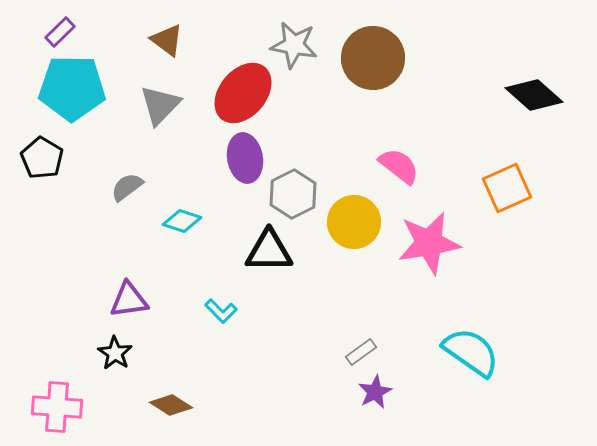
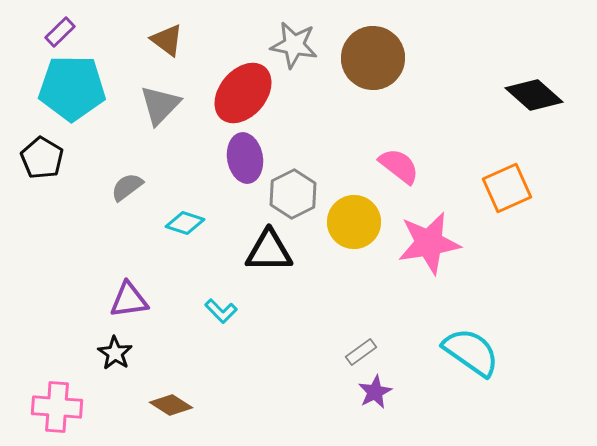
cyan diamond: moved 3 px right, 2 px down
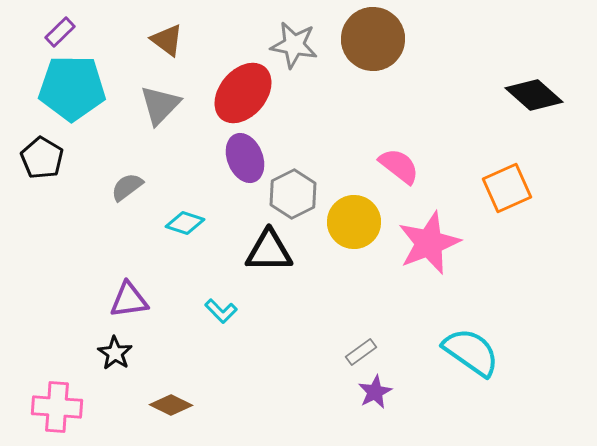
brown circle: moved 19 px up
purple ellipse: rotated 12 degrees counterclockwise
pink star: rotated 12 degrees counterclockwise
brown diamond: rotated 6 degrees counterclockwise
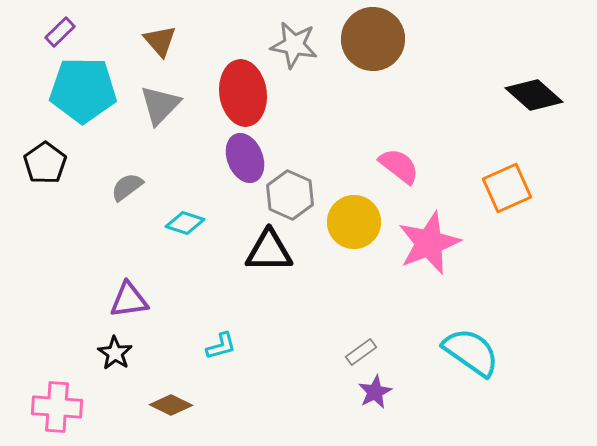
brown triangle: moved 7 px left, 1 px down; rotated 12 degrees clockwise
cyan pentagon: moved 11 px right, 2 px down
red ellipse: rotated 48 degrees counterclockwise
black pentagon: moved 3 px right, 5 px down; rotated 6 degrees clockwise
gray hexagon: moved 3 px left, 1 px down; rotated 9 degrees counterclockwise
cyan L-shape: moved 35 px down; rotated 60 degrees counterclockwise
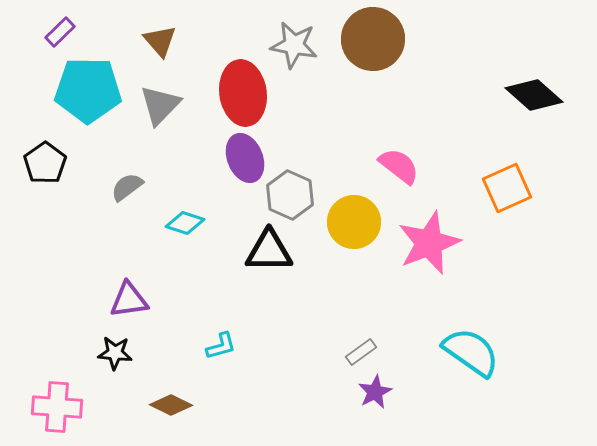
cyan pentagon: moved 5 px right
black star: rotated 28 degrees counterclockwise
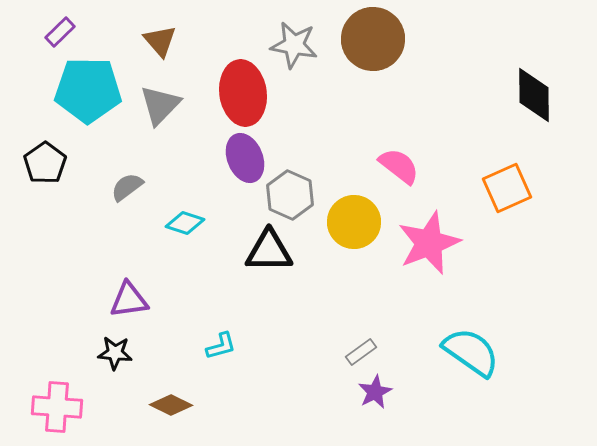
black diamond: rotated 48 degrees clockwise
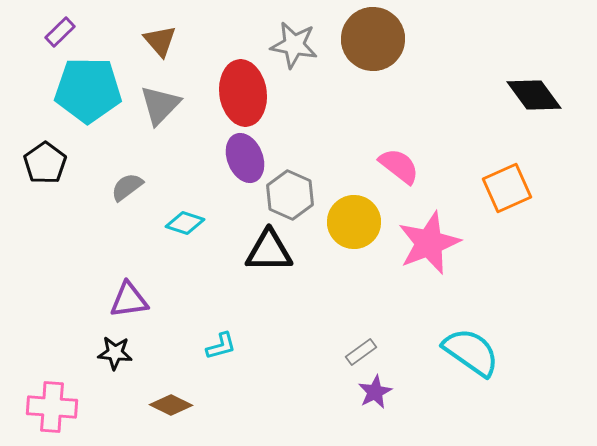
black diamond: rotated 36 degrees counterclockwise
pink cross: moved 5 px left
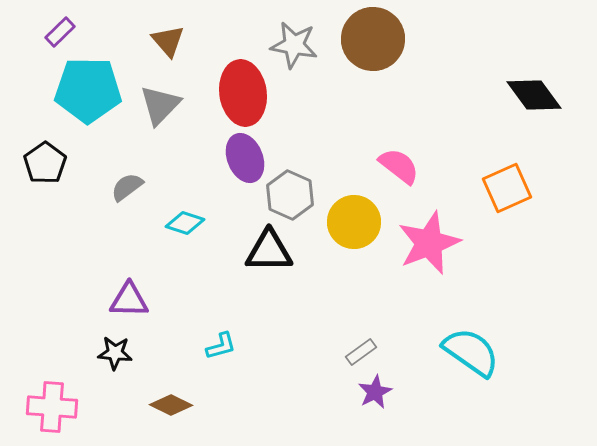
brown triangle: moved 8 px right
purple triangle: rotated 9 degrees clockwise
